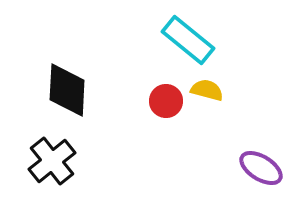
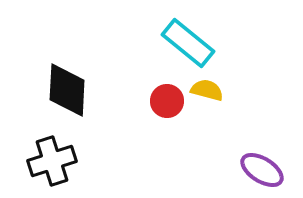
cyan rectangle: moved 3 px down
red circle: moved 1 px right
black cross: rotated 21 degrees clockwise
purple ellipse: moved 1 px right, 2 px down
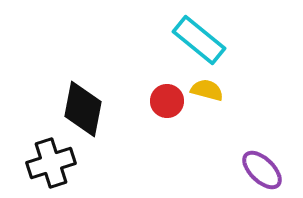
cyan rectangle: moved 11 px right, 3 px up
black diamond: moved 16 px right, 19 px down; rotated 8 degrees clockwise
black cross: moved 1 px left, 2 px down
purple ellipse: rotated 12 degrees clockwise
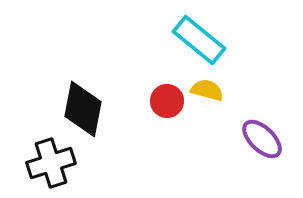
purple ellipse: moved 31 px up
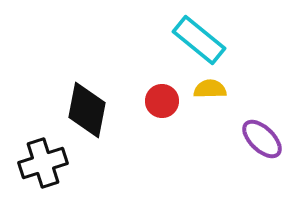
yellow semicircle: moved 3 px right, 1 px up; rotated 16 degrees counterclockwise
red circle: moved 5 px left
black diamond: moved 4 px right, 1 px down
black cross: moved 8 px left
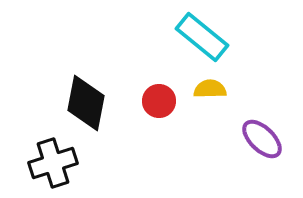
cyan rectangle: moved 3 px right, 3 px up
red circle: moved 3 px left
black diamond: moved 1 px left, 7 px up
black cross: moved 10 px right
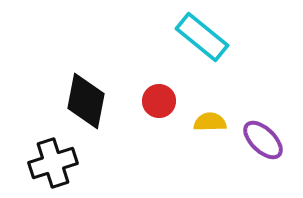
yellow semicircle: moved 33 px down
black diamond: moved 2 px up
purple ellipse: moved 1 px right, 1 px down
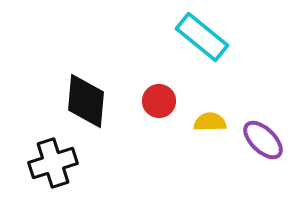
black diamond: rotated 6 degrees counterclockwise
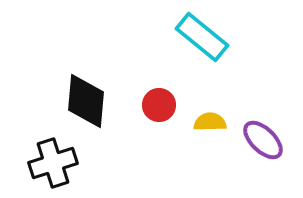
red circle: moved 4 px down
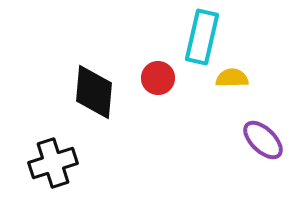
cyan rectangle: rotated 64 degrees clockwise
black diamond: moved 8 px right, 9 px up
red circle: moved 1 px left, 27 px up
yellow semicircle: moved 22 px right, 44 px up
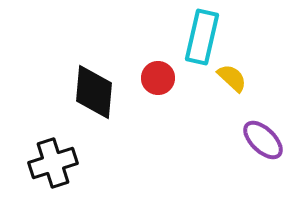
yellow semicircle: rotated 44 degrees clockwise
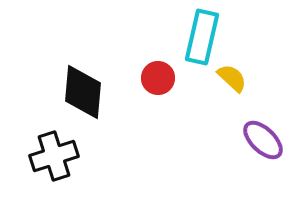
black diamond: moved 11 px left
black cross: moved 1 px right, 7 px up
